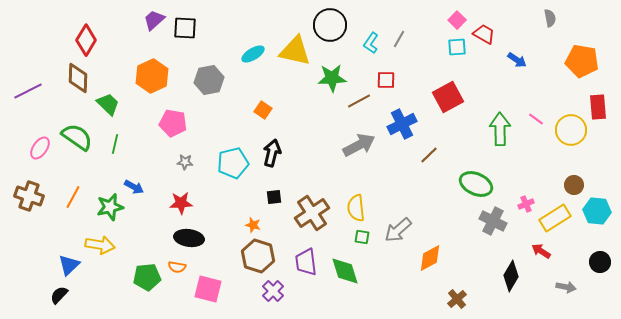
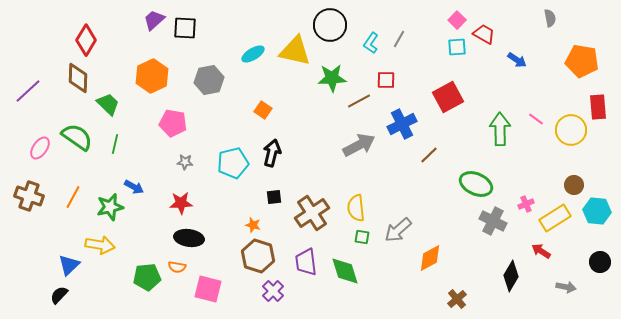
purple line at (28, 91): rotated 16 degrees counterclockwise
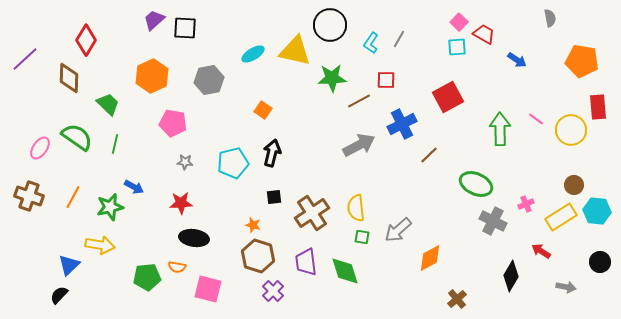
pink square at (457, 20): moved 2 px right, 2 px down
brown diamond at (78, 78): moved 9 px left
purple line at (28, 91): moved 3 px left, 32 px up
yellow rectangle at (555, 218): moved 6 px right, 1 px up
black ellipse at (189, 238): moved 5 px right
